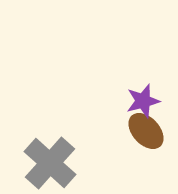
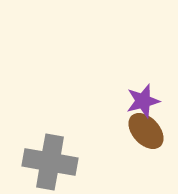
gray cross: moved 1 px up; rotated 32 degrees counterclockwise
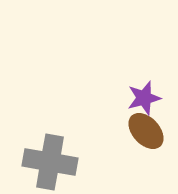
purple star: moved 1 px right, 3 px up
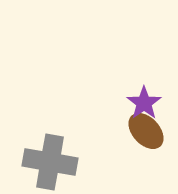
purple star: moved 5 px down; rotated 20 degrees counterclockwise
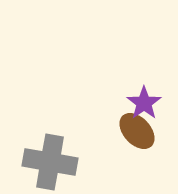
brown ellipse: moved 9 px left
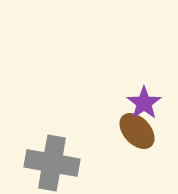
gray cross: moved 2 px right, 1 px down
